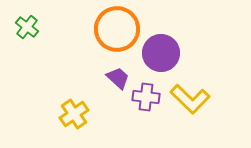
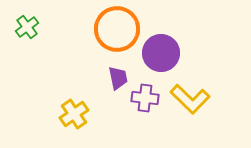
green cross: rotated 15 degrees clockwise
purple trapezoid: rotated 35 degrees clockwise
purple cross: moved 1 px left, 1 px down
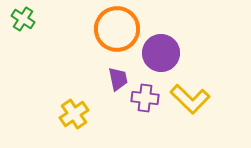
green cross: moved 4 px left, 8 px up; rotated 20 degrees counterclockwise
purple trapezoid: moved 1 px down
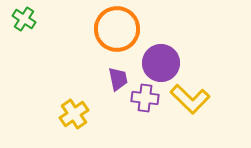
green cross: moved 1 px right
purple circle: moved 10 px down
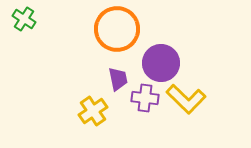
yellow L-shape: moved 4 px left
yellow cross: moved 19 px right, 3 px up
